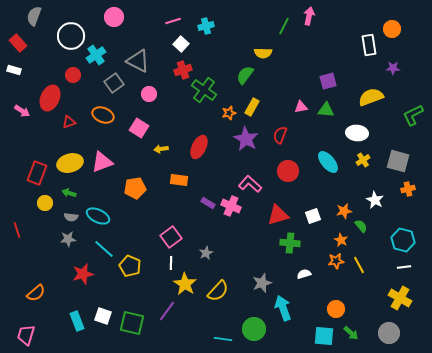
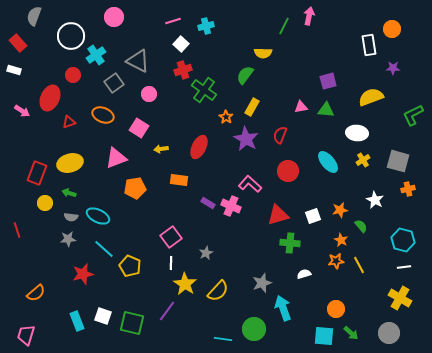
orange star at (229, 113): moved 3 px left, 4 px down; rotated 24 degrees counterclockwise
pink triangle at (102, 162): moved 14 px right, 4 px up
orange star at (344, 211): moved 4 px left, 1 px up
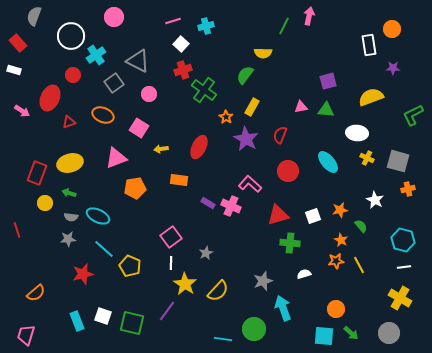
yellow cross at (363, 160): moved 4 px right, 2 px up; rotated 32 degrees counterclockwise
gray star at (262, 283): moved 1 px right, 2 px up
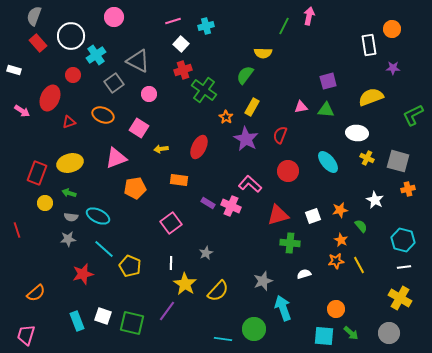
red rectangle at (18, 43): moved 20 px right
pink square at (171, 237): moved 14 px up
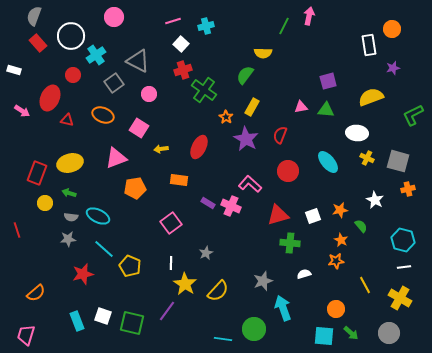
purple star at (393, 68): rotated 16 degrees counterclockwise
red triangle at (69, 122): moved 2 px left, 2 px up; rotated 32 degrees clockwise
yellow line at (359, 265): moved 6 px right, 20 px down
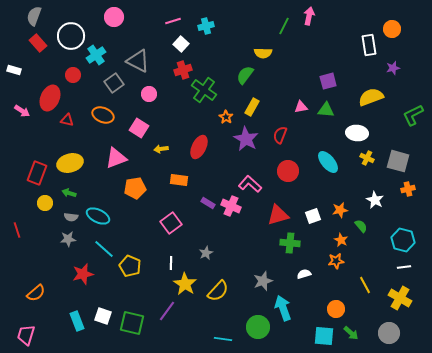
green circle at (254, 329): moved 4 px right, 2 px up
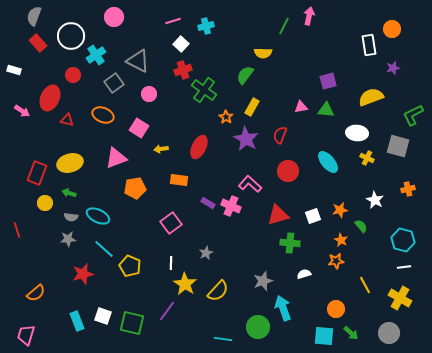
gray square at (398, 161): moved 15 px up
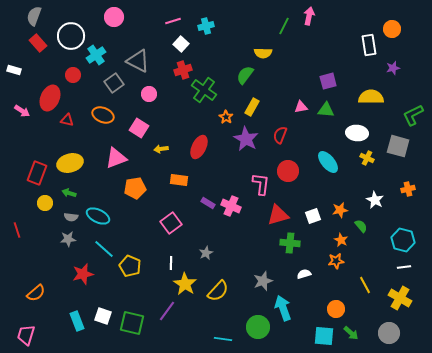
yellow semicircle at (371, 97): rotated 20 degrees clockwise
pink L-shape at (250, 184): moved 11 px right; rotated 55 degrees clockwise
